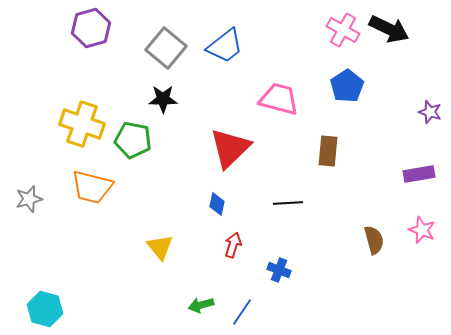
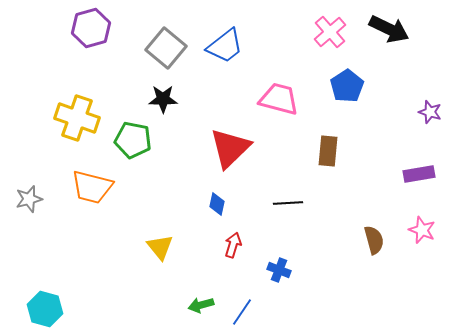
pink cross: moved 13 px left, 2 px down; rotated 20 degrees clockwise
yellow cross: moved 5 px left, 6 px up
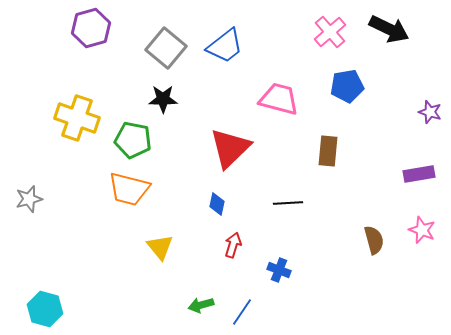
blue pentagon: rotated 24 degrees clockwise
orange trapezoid: moved 37 px right, 2 px down
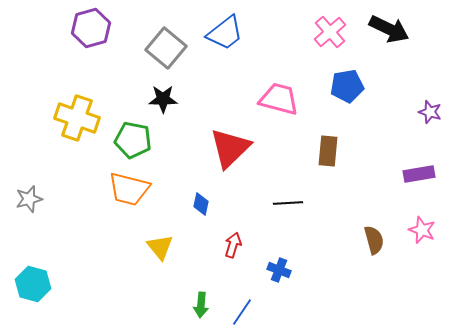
blue trapezoid: moved 13 px up
blue diamond: moved 16 px left
green arrow: rotated 70 degrees counterclockwise
cyan hexagon: moved 12 px left, 25 px up
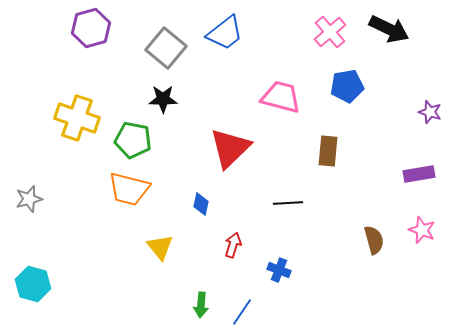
pink trapezoid: moved 2 px right, 2 px up
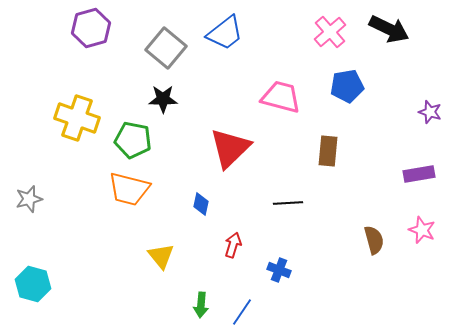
yellow triangle: moved 1 px right, 9 px down
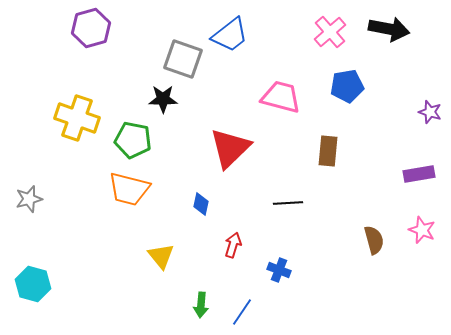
black arrow: rotated 15 degrees counterclockwise
blue trapezoid: moved 5 px right, 2 px down
gray square: moved 17 px right, 11 px down; rotated 21 degrees counterclockwise
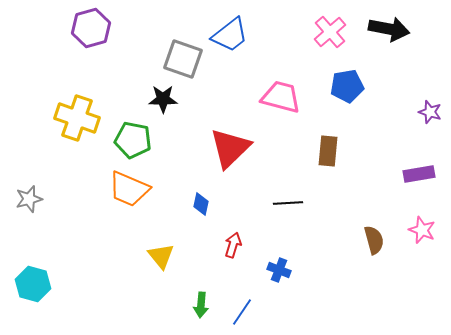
orange trapezoid: rotated 9 degrees clockwise
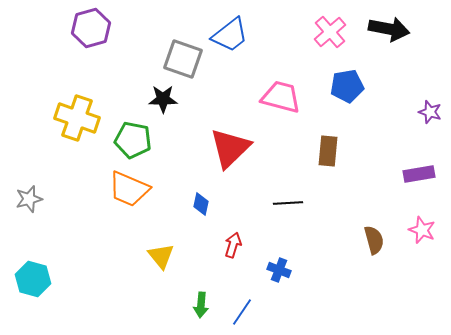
cyan hexagon: moved 5 px up
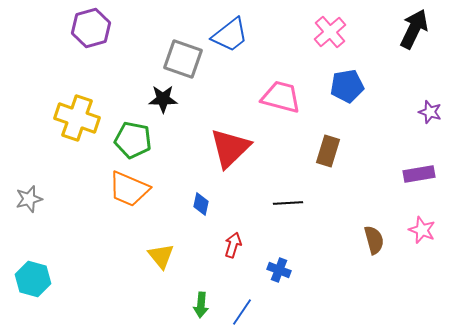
black arrow: moved 25 px right; rotated 75 degrees counterclockwise
brown rectangle: rotated 12 degrees clockwise
